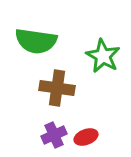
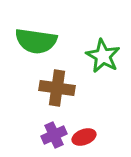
red ellipse: moved 2 px left
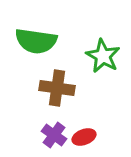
purple cross: rotated 30 degrees counterclockwise
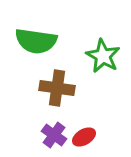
red ellipse: rotated 10 degrees counterclockwise
